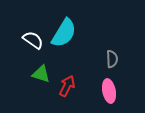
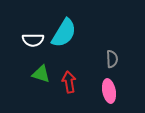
white semicircle: rotated 145 degrees clockwise
red arrow: moved 2 px right, 4 px up; rotated 35 degrees counterclockwise
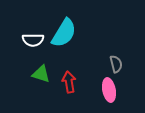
gray semicircle: moved 4 px right, 5 px down; rotated 12 degrees counterclockwise
pink ellipse: moved 1 px up
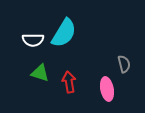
gray semicircle: moved 8 px right
green triangle: moved 1 px left, 1 px up
pink ellipse: moved 2 px left, 1 px up
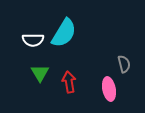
green triangle: rotated 42 degrees clockwise
pink ellipse: moved 2 px right
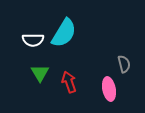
red arrow: rotated 10 degrees counterclockwise
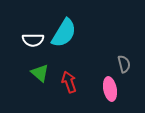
green triangle: rotated 18 degrees counterclockwise
pink ellipse: moved 1 px right
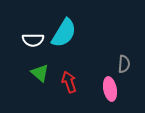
gray semicircle: rotated 18 degrees clockwise
